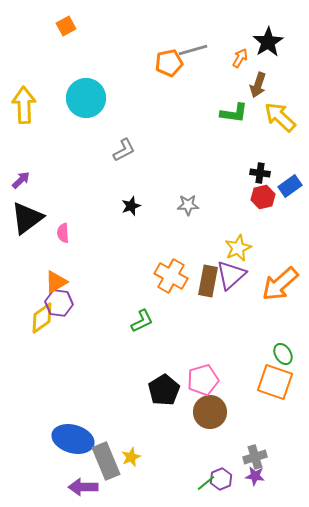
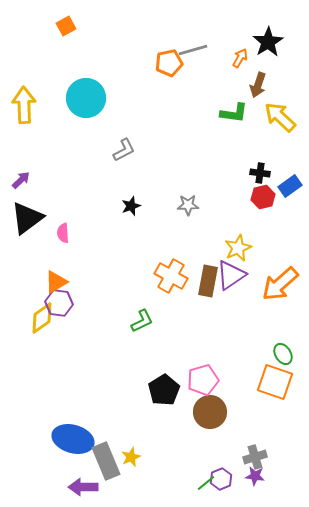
purple triangle at (231, 275): rotated 8 degrees clockwise
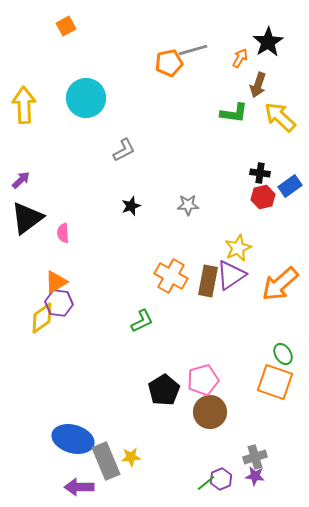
yellow star at (131, 457): rotated 18 degrees clockwise
purple arrow at (83, 487): moved 4 px left
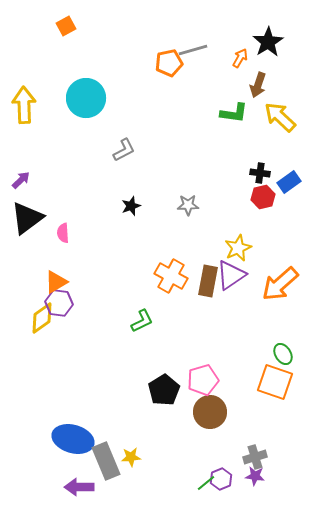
blue rectangle at (290, 186): moved 1 px left, 4 px up
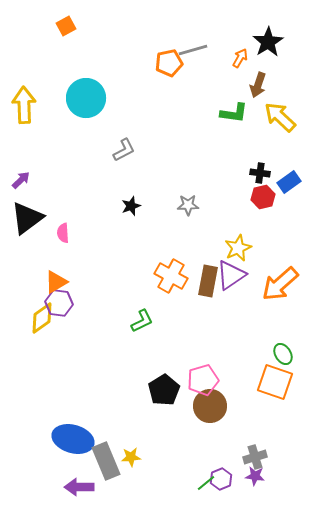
brown circle at (210, 412): moved 6 px up
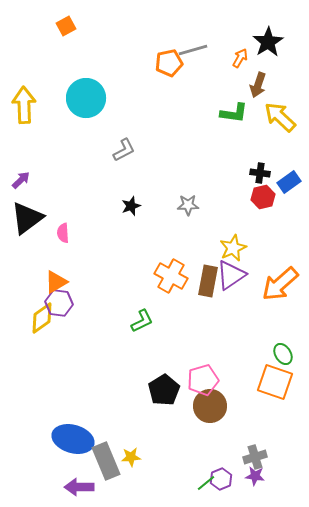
yellow star at (238, 248): moved 5 px left
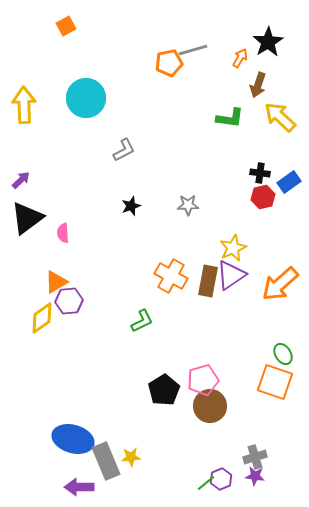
green L-shape at (234, 113): moved 4 px left, 5 px down
purple hexagon at (59, 303): moved 10 px right, 2 px up; rotated 12 degrees counterclockwise
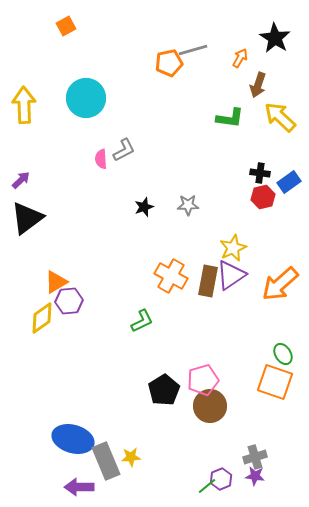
black star at (268, 42): moved 7 px right, 4 px up; rotated 8 degrees counterclockwise
black star at (131, 206): moved 13 px right, 1 px down
pink semicircle at (63, 233): moved 38 px right, 74 px up
green line at (206, 483): moved 1 px right, 3 px down
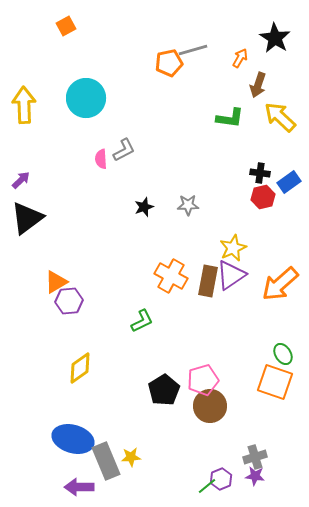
yellow diamond at (42, 318): moved 38 px right, 50 px down
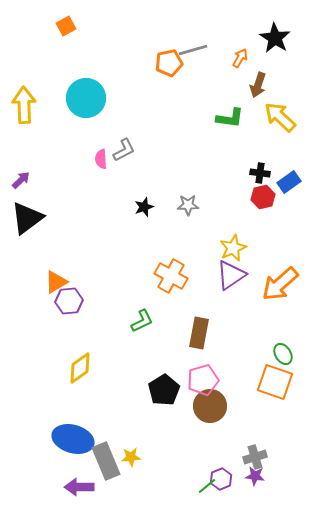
brown rectangle at (208, 281): moved 9 px left, 52 px down
